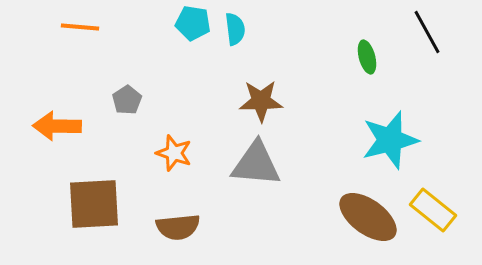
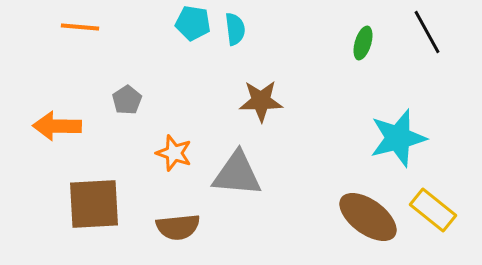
green ellipse: moved 4 px left, 14 px up; rotated 32 degrees clockwise
cyan star: moved 8 px right, 2 px up
gray triangle: moved 19 px left, 10 px down
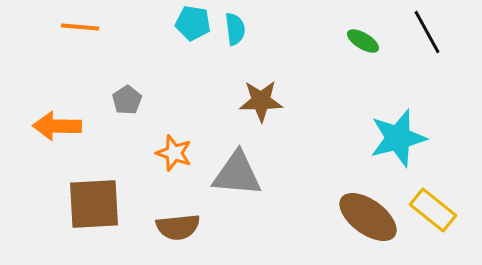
green ellipse: moved 2 px up; rotated 76 degrees counterclockwise
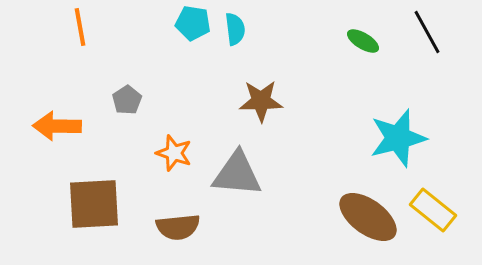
orange line: rotated 75 degrees clockwise
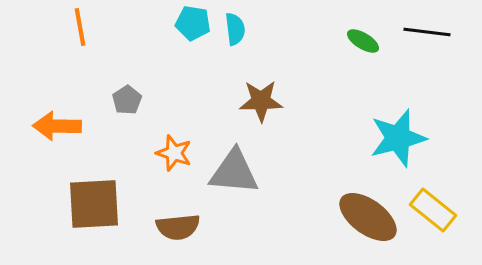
black line: rotated 54 degrees counterclockwise
gray triangle: moved 3 px left, 2 px up
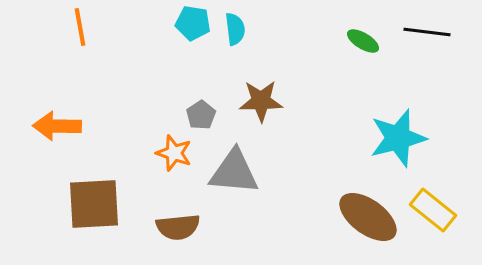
gray pentagon: moved 74 px right, 15 px down
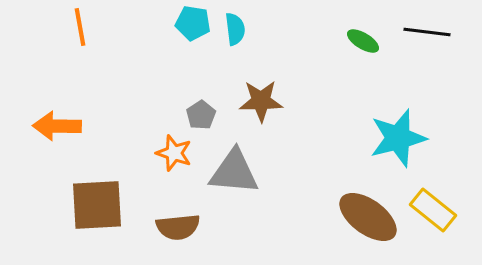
brown square: moved 3 px right, 1 px down
